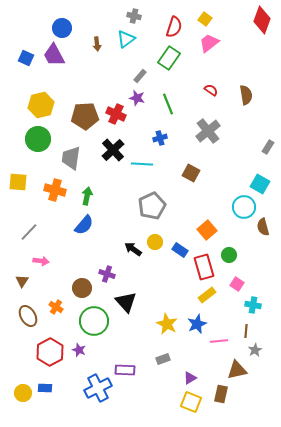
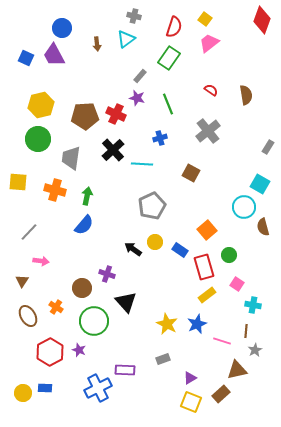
pink line at (219, 341): moved 3 px right; rotated 24 degrees clockwise
brown rectangle at (221, 394): rotated 36 degrees clockwise
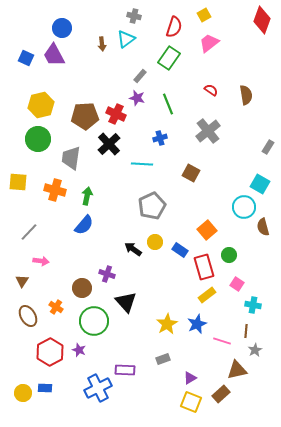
yellow square at (205, 19): moved 1 px left, 4 px up; rotated 24 degrees clockwise
brown arrow at (97, 44): moved 5 px right
black cross at (113, 150): moved 4 px left, 6 px up
yellow star at (167, 324): rotated 15 degrees clockwise
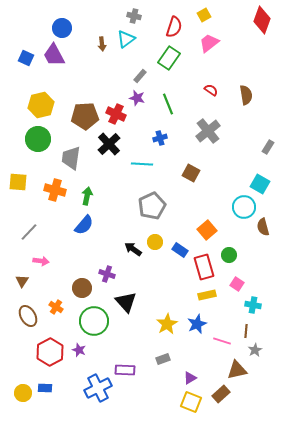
yellow rectangle at (207, 295): rotated 24 degrees clockwise
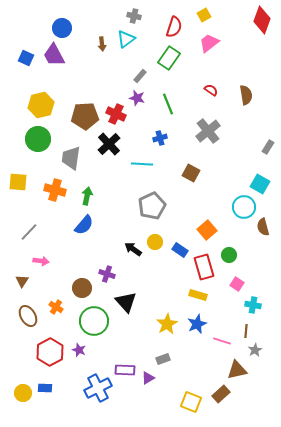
yellow rectangle at (207, 295): moved 9 px left; rotated 30 degrees clockwise
purple triangle at (190, 378): moved 42 px left
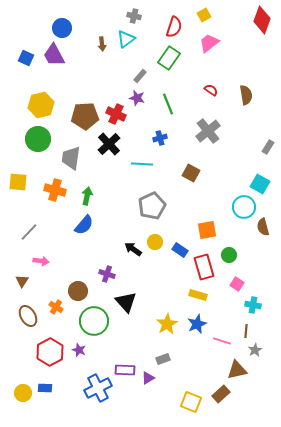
orange square at (207, 230): rotated 30 degrees clockwise
brown circle at (82, 288): moved 4 px left, 3 px down
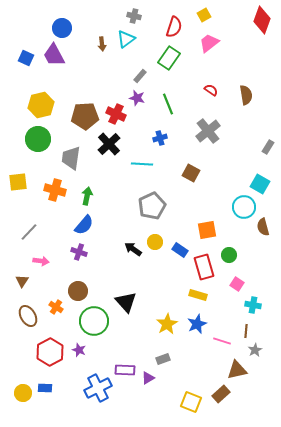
yellow square at (18, 182): rotated 12 degrees counterclockwise
purple cross at (107, 274): moved 28 px left, 22 px up
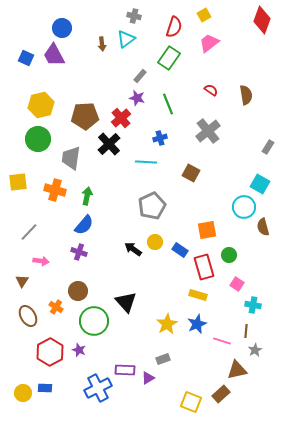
red cross at (116, 114): moved 5 px right, 4 px down; rotated 24 degrees clockwise
cyan line at (142, 164): moved 4 px right, 2 px up
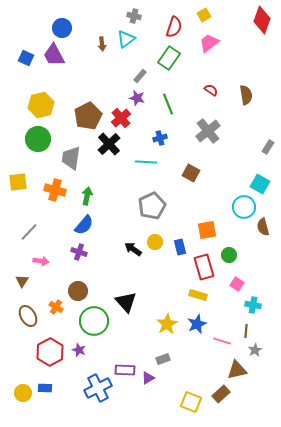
brown pentagon at (85, 116): moved 3 px right; rotated 24 degrees counterclockwise
blue rectangle at (180, 250): moved 3 px up; rotated 42 degrees clockwise
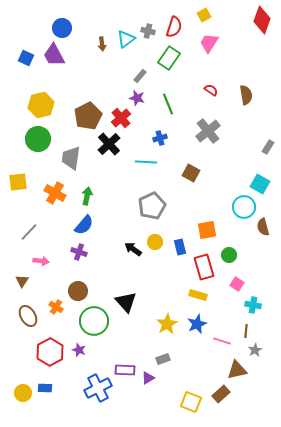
gray cross at (134, 16): moved 14 px right, 15 px down
pink trapezoid at (209, 43): rotated 20 degrees counterclockwise
orange cross at (55, 190): moved 3 px down; rotated 15 degrees clockwise
